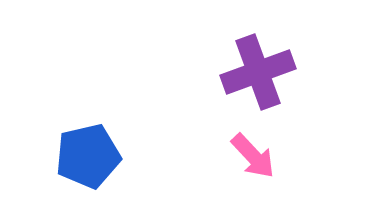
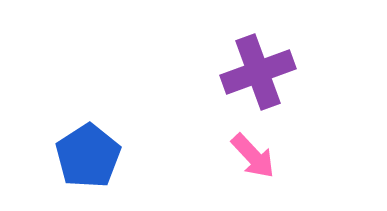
blue pentagon: rotated 20 degrees counterclockwise
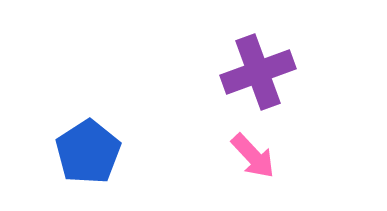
blue pentagon: moved 4 px up
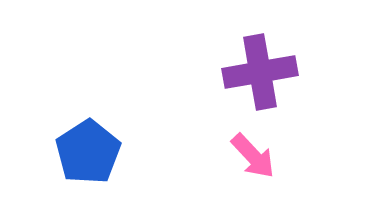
purple cross: moved 2 px right; rotated 10 degrees clockwise
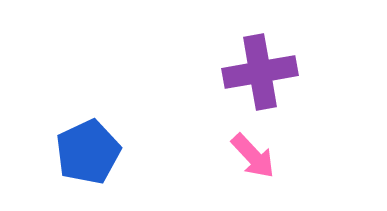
blue pentagon: rotated 8 degrees clockwise
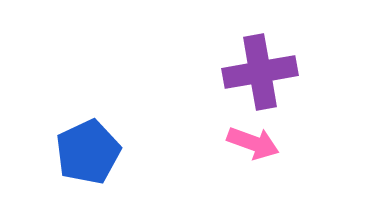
pink arrow: moved 13 px up; rotated 27 degrees counterclockwise
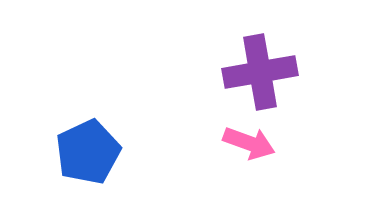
pink arrow: moved 4 px left
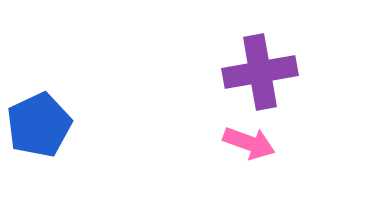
blue pentagon: moved 49 px left, 27 px up
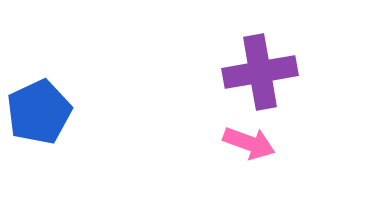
blue pentagon: moved 13 px up
